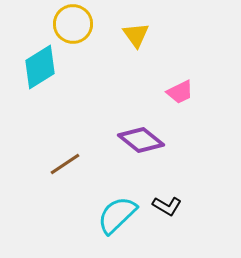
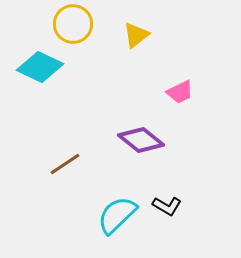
yellow triangle: rotated 28 degrees clockwise
cyan diamond: rotated 57 degrees clockwise
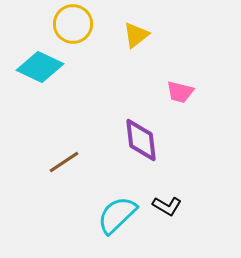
pink trapezoid: rotated 40 degrees clockwise
purple diamond: rotated 45 degrees clockwise
brown line: moved 1 px left, 2 px up
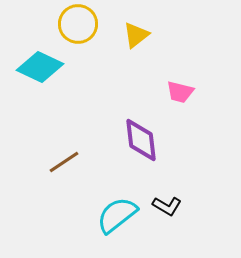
yellow circle: moved 5 px right
cyan semicircle: rotated 6 degrees clockwise
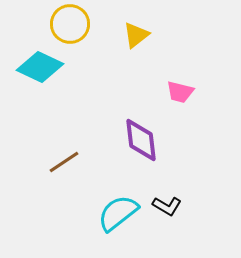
yellow circle: moved 8 px left
cyan semicircle: moved 1 px right, 2 px up
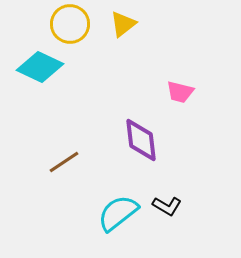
yellow triangle: moved 13 px left, 11 px up
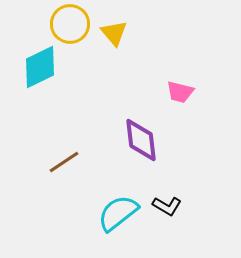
yellow triangle: moved 9 px left, 9 px down; rotated 32 degrees counterclockwise
cyan diamond: rotated 51 degrees counterclockwise
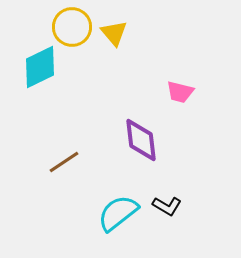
yellow circle: moved 2 px right, 3 px down
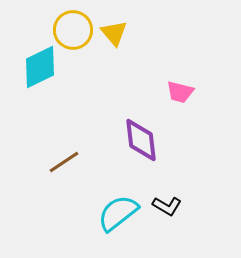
yellow circle: moved 1 px right, 3 px down
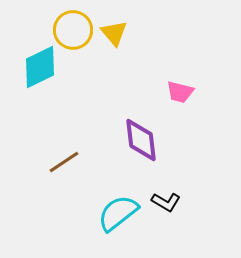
black L-shape: moved 1 px left, 4 px up
